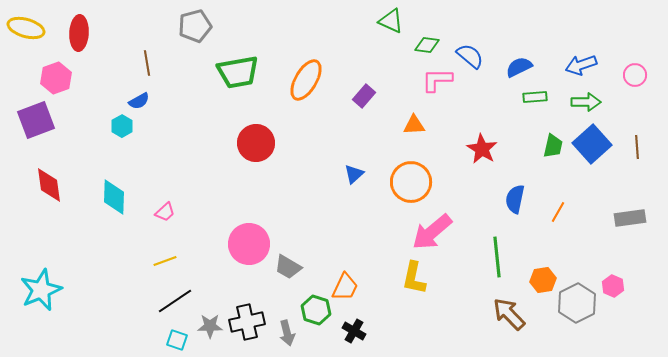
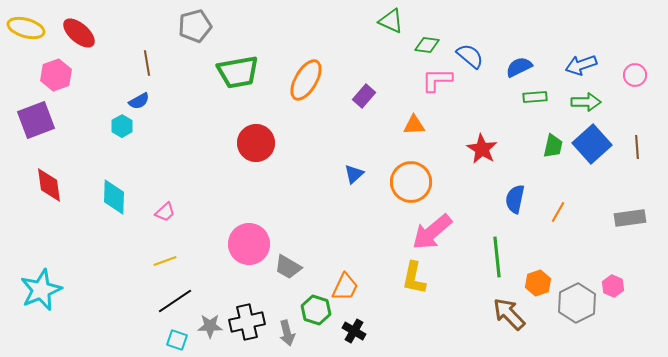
red ellipse at (79, 33): rotated 52 degrees counterclockwise
pink hexagon at (56, 78): moved 3 px up
orange hexagon at (543, 280): moved 5 px left, 3 px down; rotated 10 degrees counterclockwise
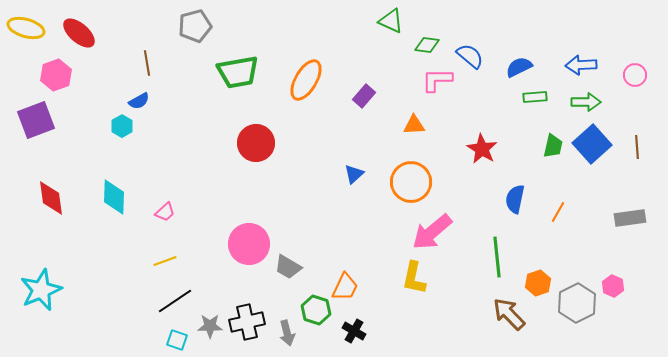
blue arrow at (581, 65): rotated 16 degrees clockwise
red diamond at (49, 185): moved 2 px right, 13 px down
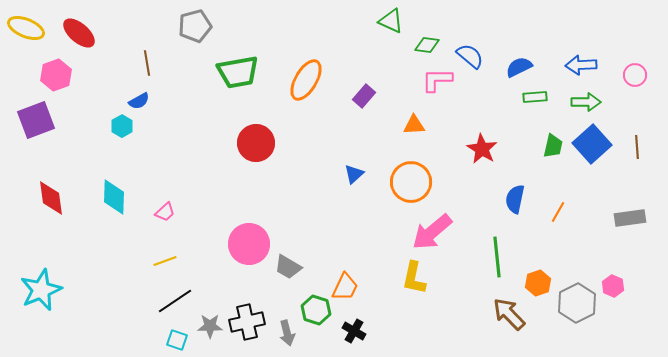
yellow ellipse at (26, 28): rotated 6 degrees clockwise
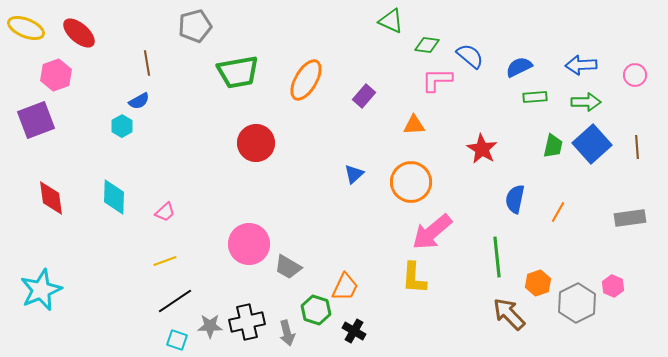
yellow L-shape at (414, 278): rotated 8 degrees counterclockwise
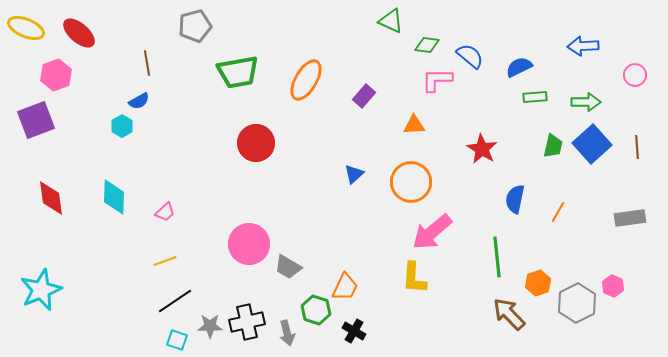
blue arrow at (581, 65): moved 2 px right, 19 px up
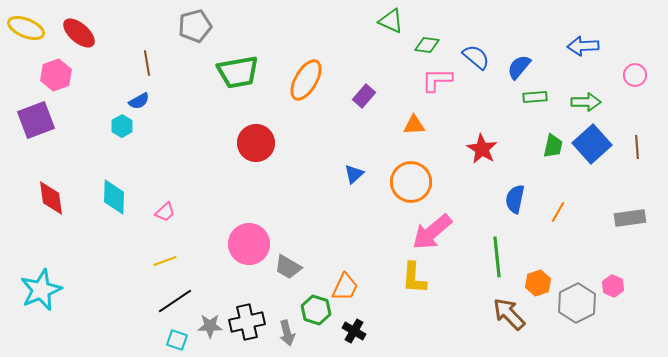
blue semicircle at (470, 56): moved 6 px right, 1 px down
blue semicircle at (519, 67): rotated 24 degrees counterclockwise
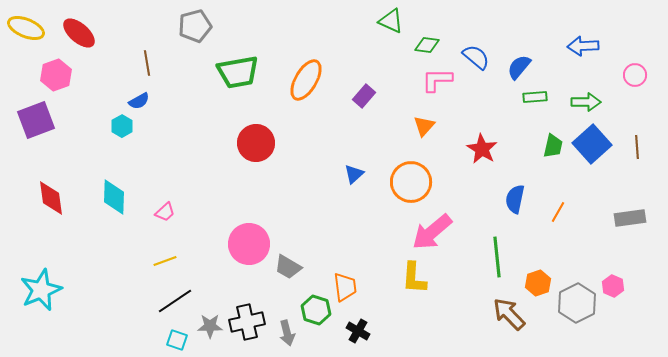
orange triangle at (414, 125): moved 10 px right, 1 px down; rotated 45 degrees counterclockwise
orange trapezoid at (345, 287): rotated 32 degrees counterclockwise
black cross at (354, 331): moved 4 px right
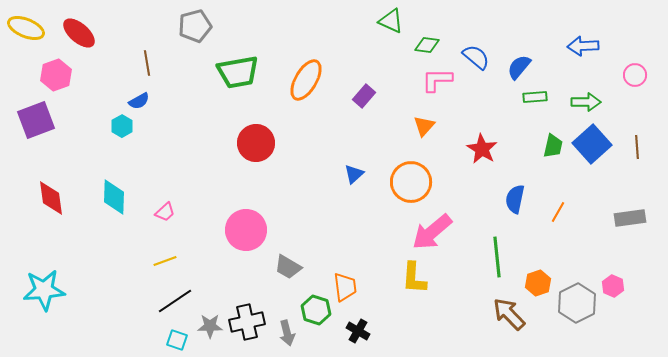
pink circle at (249, 244): moved 3 px left, 14 px up
cyan star at (41, 290): moved 3 px right; rotated 18 degrees clockwise
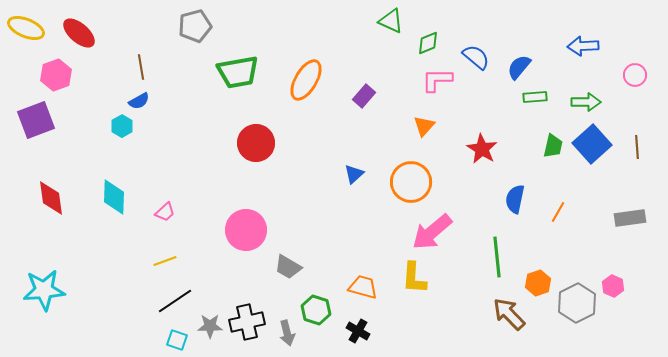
green diamond at (427, 45): moved 1 px right, 2 px up; rotated 30 degrees counterclockwise
brown line at (147, 63): moved 6 px left, 4 px down
orange trapezoid at (345, 287): moved 18 px right; rotated 68 degrees counterclockwise
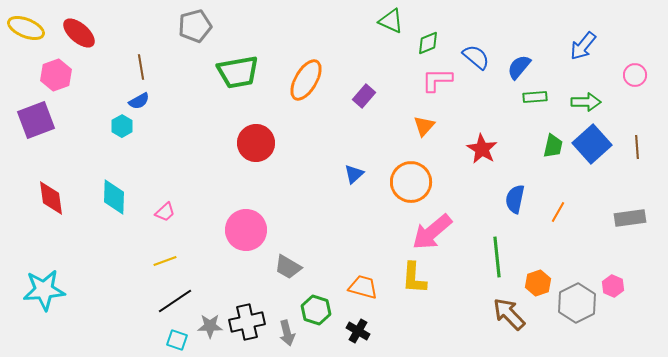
blue arrow at (583, 46): rotated 48 degrees counterclockwise
